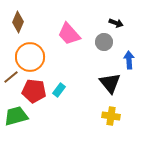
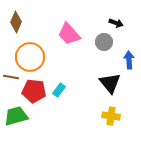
brown diamond: moved 2 px left
brown line: rotated 49 degrees clockwise
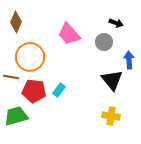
black triangle: moved 2 px right, 3 px up
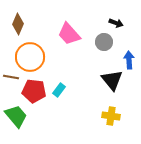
brown diamond: moved 2 px right, 2 px down
green trapezoid: rotated 65 degrees clockwise
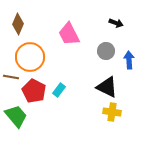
pink trapezoid: rotated 15 degrees clockwise
gray circle: moved 2 px right, 9 px down
black triangle: moved 5 px left, 7 px down; rotated 25 degrees counterclockwise
red pentagon: rotated 20 degrees clockwise
yellow cross: moved 1 px right, 4 px up
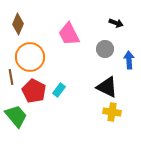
gray circle: moved 1 px left, 2 px up
brown line: rotated 70 degrees clockwise
